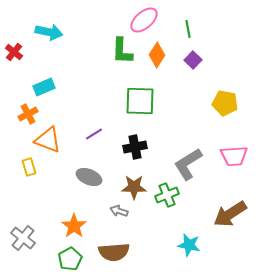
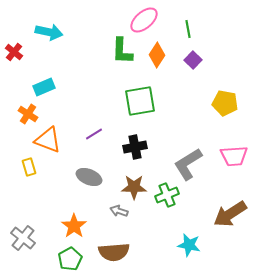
green square: rotated 12 degrees counterclockwise
orange cross: rotated 30 degrees counterclockwise
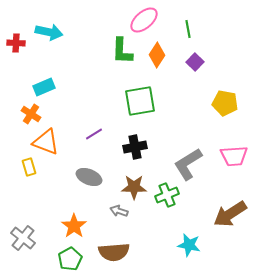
red cross: moved 2 px right, 9 px up; rotated 36 degrees counterclockwise
purple square: moved 2 px right, 2 px down
orange cross: moved 3 px right
orange triangle: moved 2 px left, 2 px down
